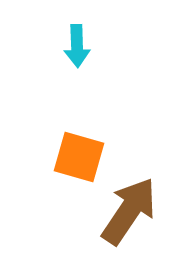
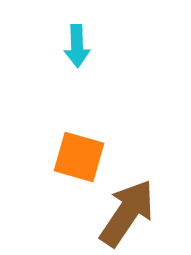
brown arrow: moved 2 px left, 2 px down
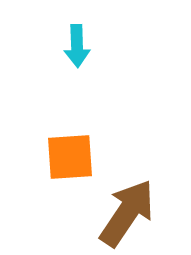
orange square: moved 9 px left; rotated 20 degrees counterclockwise
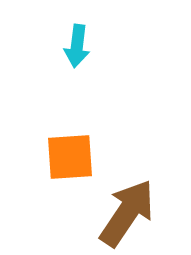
cyan arrow: rotated 9 degrees clockwise
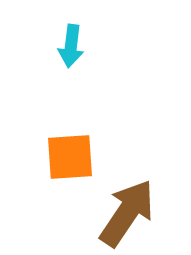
cyan arrow: moved 6 px left
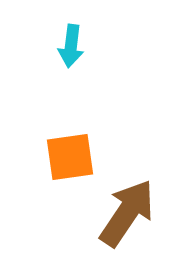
orange square: rotated 4 degrees counterclockwise
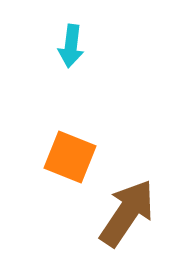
orange square: rotated 30 degrees clockwise
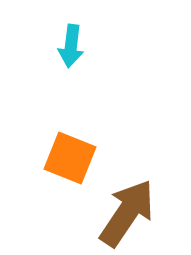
orange square: moved 1 px down
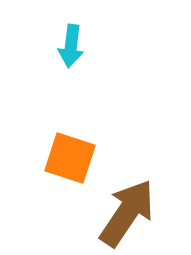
orange square: rotated 4 degrees counterclockwise
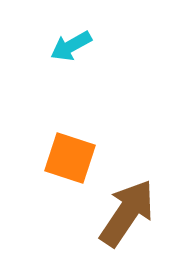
cyan arrow: rotated 54 degrees clockwise
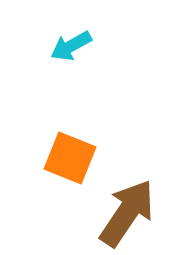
orange square: rotated 4 degrees clockwise
